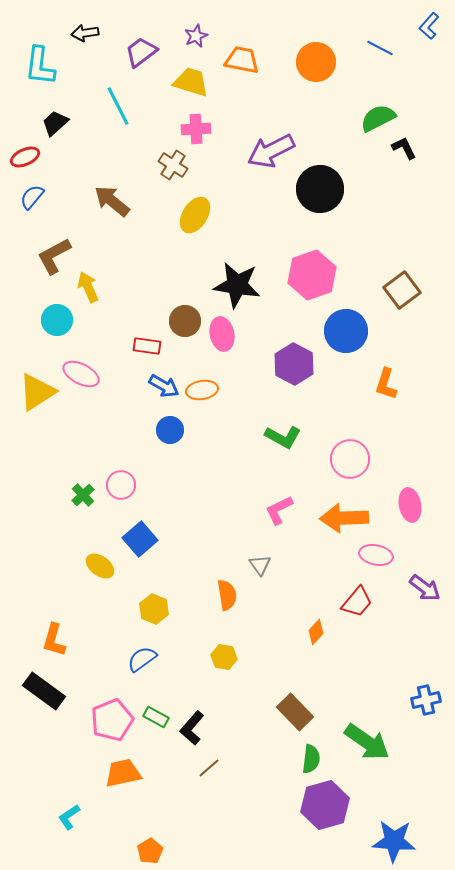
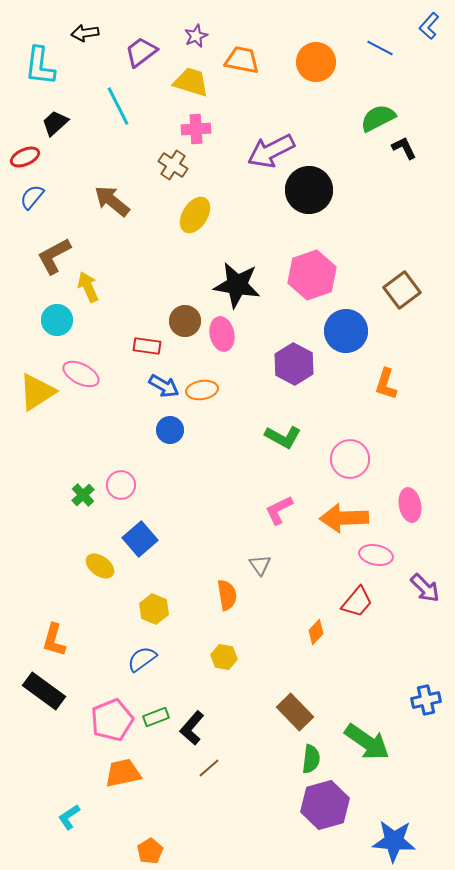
black circle at (320, 189): moved 11 px left, 1 px down
purple arrow at (425, 588): rotated 8 degrees clockwise
green rectangle at (156, 717): rotated 50 degrees counterclockwise
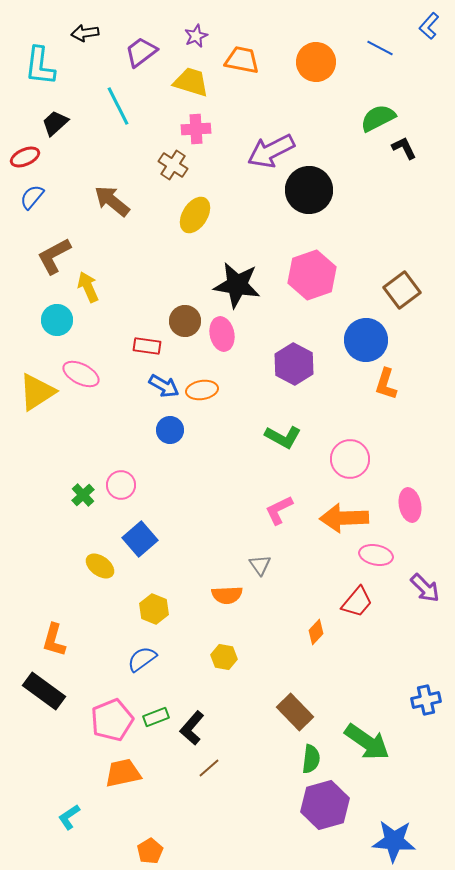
blue circle at (346, 331): moved 20 px right, 9 px down
orange semicircle at (227, 595): rotated 96 degrees clockwise
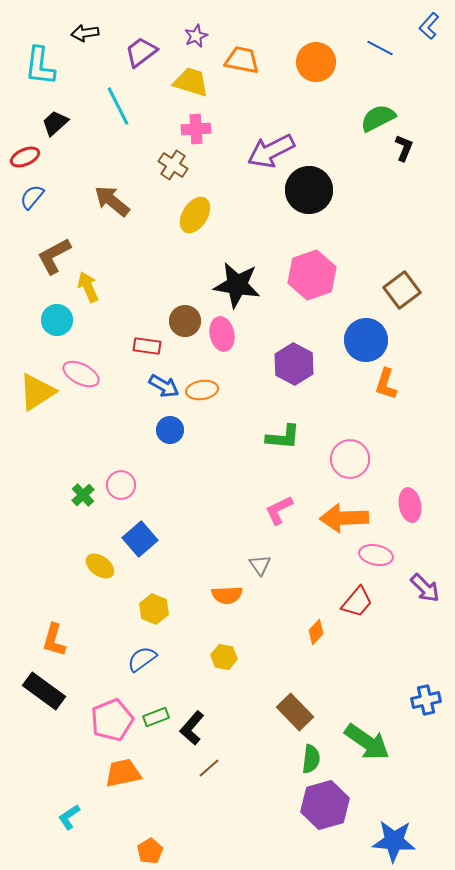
black L-shape at (404, 148): rotated 48 degrees clockwise
green L-shape at (283, 437): rotated 24 degrees counterclockwise
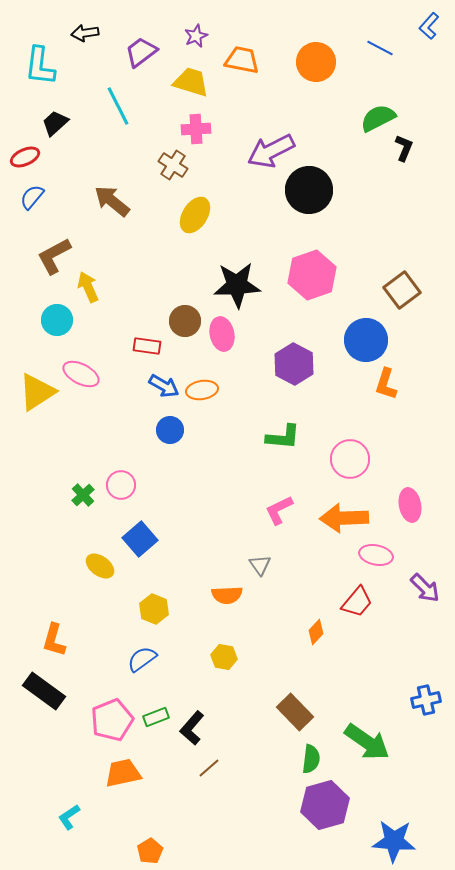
black star at (237, 285): rotated 12 degrees counterclockwise
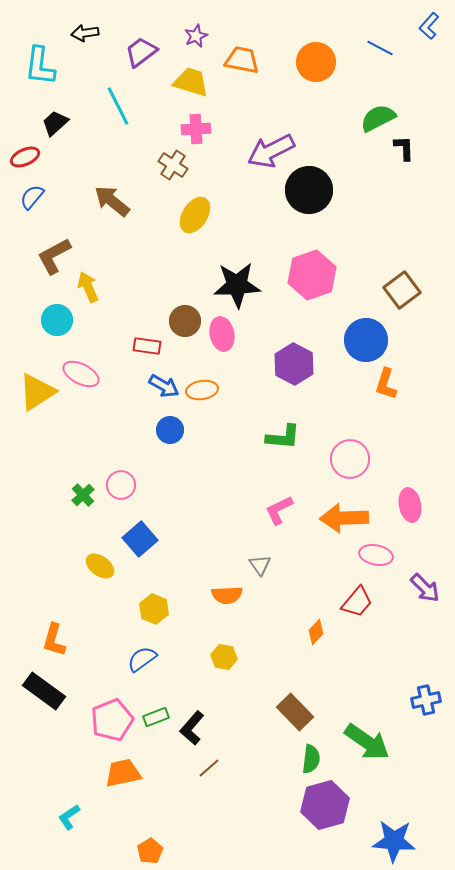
black L-shape at (404, 148): rotated 24 degrees counterclockwise
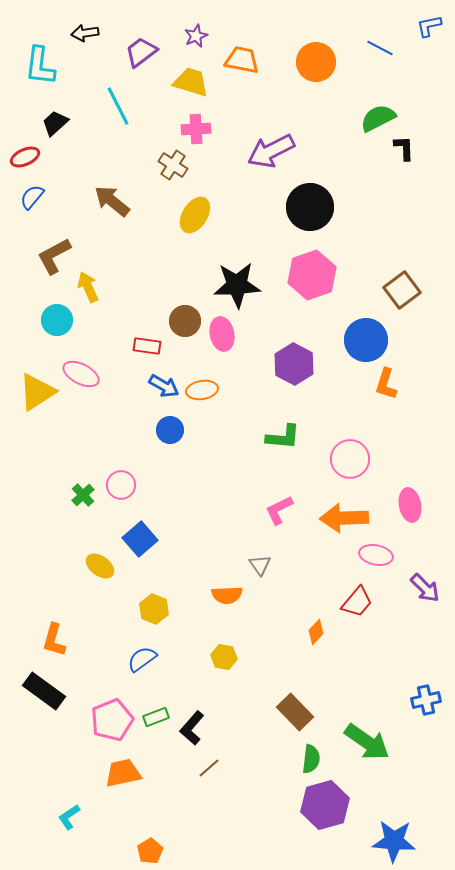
blue L-shape at (429, 26): rotated 36 degrees clockwise
black circle at (309, 190): moved 1 px right, 17 px down
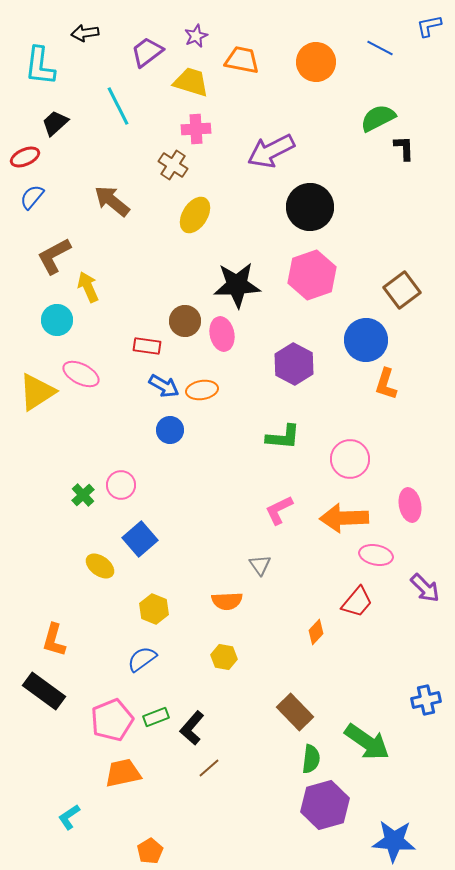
purple trapezoid at (141, 52): moved 6 px right
orange semicircle at (227, 595): moved 6 px down
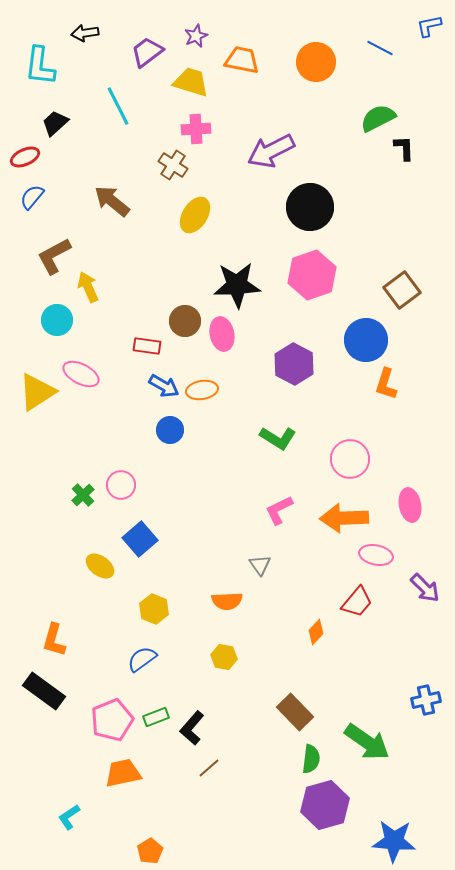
green L-shape at (283, 437): moved 5 px left, 1 px down; rotated 27 degrees clockwise
